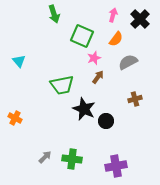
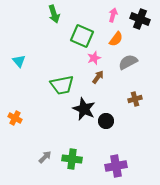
black cross: rotated 24 degrees counterclockwise
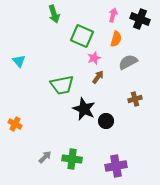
orange semicircle: rotated 21 degrees counterclockwise
orange cross: moved 6 px down
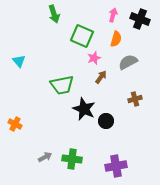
brown arrow: moved 3 px right
gray arrow: rotated 16 degrees clockwise
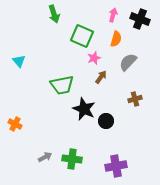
gray semicircle: rotated 18 degrees counterclockwise
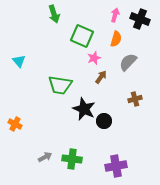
pink arrow: moved 2 px right
green trapezoid: moved 2 px left; rotated 20 degrees clockwise
black circle: moved 2 px left
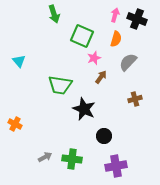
black cross: moved 3 px left
black circle: moved 15 px down
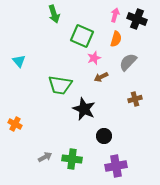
brown arrow: rotated 152 degrees counterclockwise
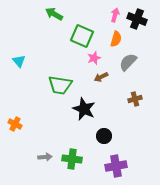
green arrow: rotated 138 degrees clockwise
gray arrow: rotated 24 degrees clockwise
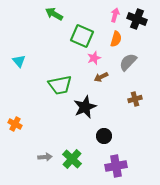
green trapezoid: rotated 20 degrees counterclockwise
black star: moved 1 px right, 2 px up; rotated 25 degrees clockwise
green cross: rotated 36 degrees clockwise
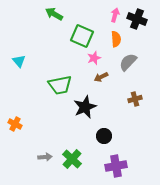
orange semicircle: rotated 21 degrees counterclockwise
